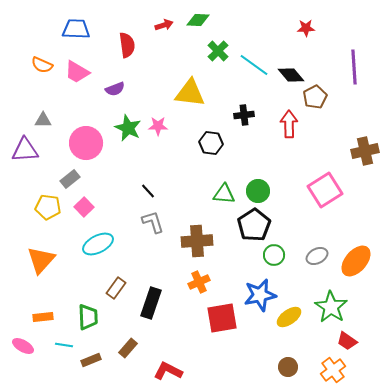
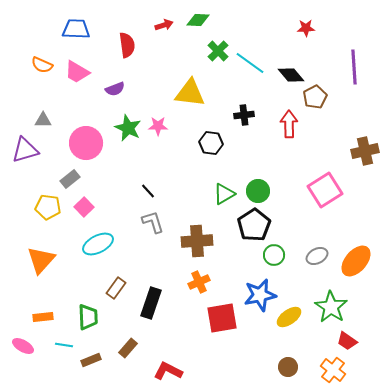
cyan line at (254, 65): moved 4 px left, 2 px up
purple triangle at (25, 150): rotated 12 degrees counterclockwise
green triangle at (224, 194): rotated 35 degrees counterclockwise
orange cross at (333, 370): rotated 15 degrees counterclockwise
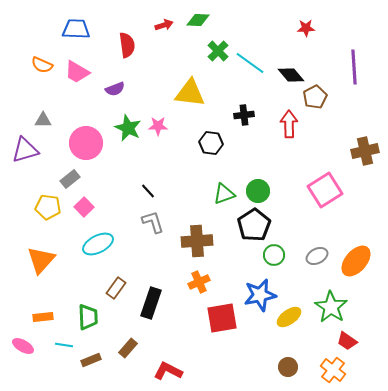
green triangle at (224, 194): rotated 10 degrees clockwise
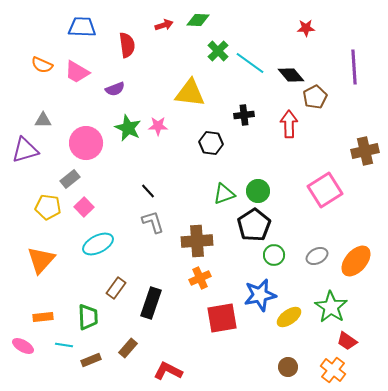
blue trapezoid at (76, 29): moved 6 px right, 2 px up
orange cross at (199, 282): moved 1 px right, 4 px up
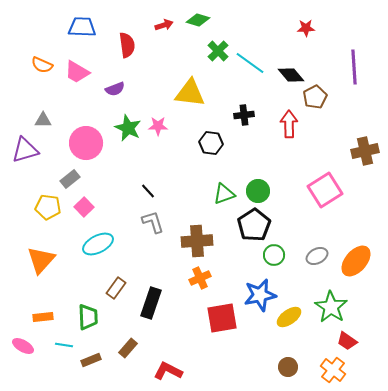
green diamond at (198, 20): rotated 15 degrees clockwise
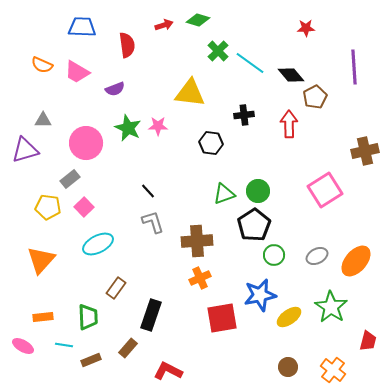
black rectangle at (151, 303): moved 12 px down
red trapezoid at (347, 341): moved 21 px right; rotated 110 degrees counterclockwise
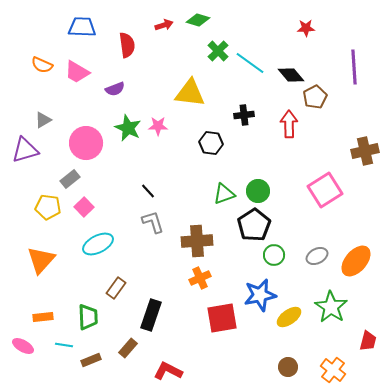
gray triangle at (43, 120): rotated 30 degrees counterclockwise
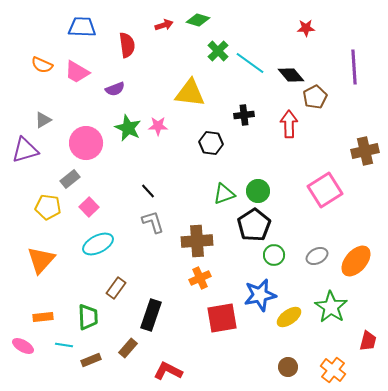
pink square at (84, 207): moved 5 px right
